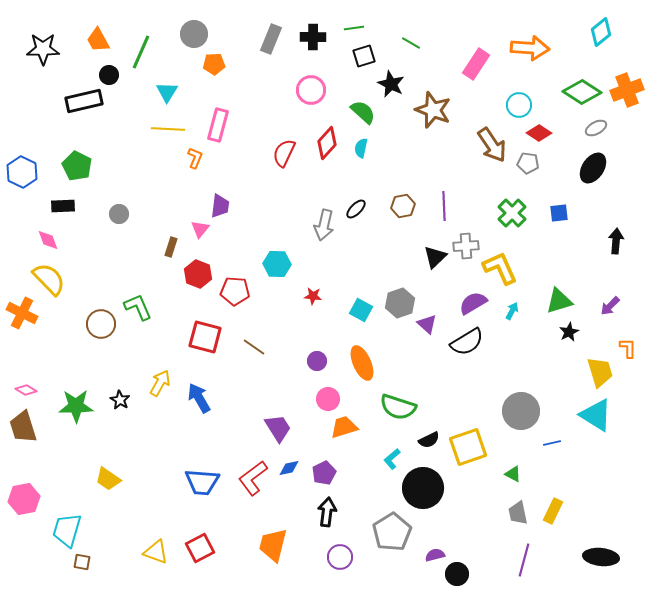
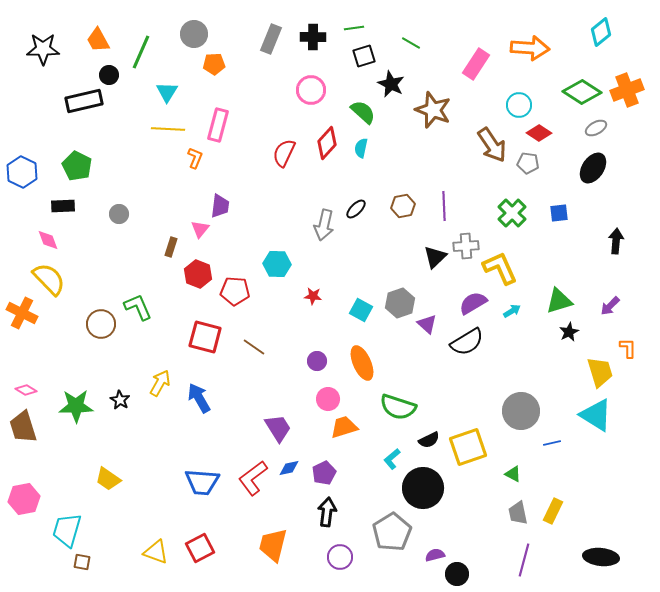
cyan arrow at (512, 311): rotated 30 degrees clockwise
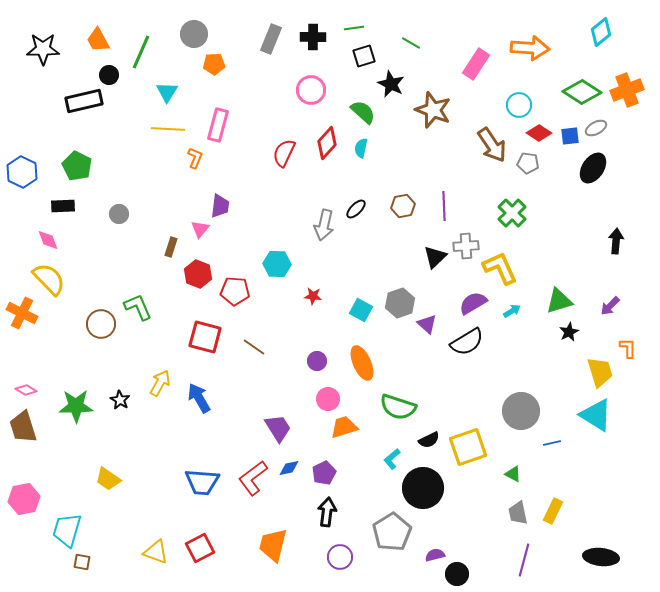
blue square at (559, 213): moved 11 px right, 77 px up
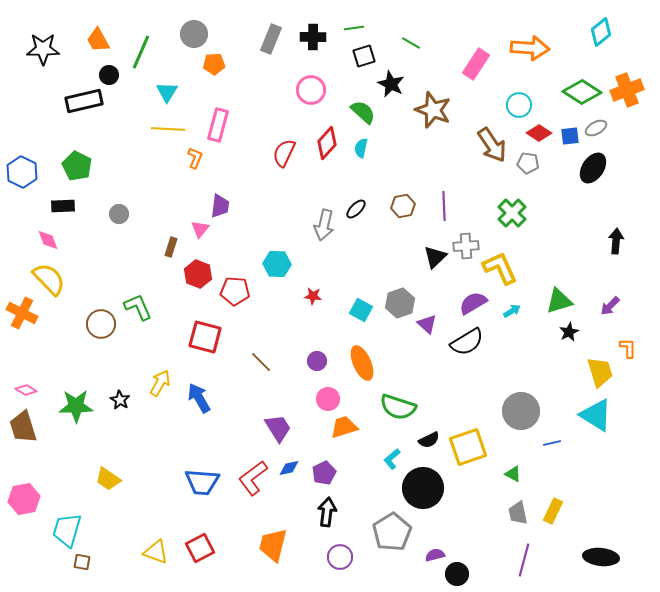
brown line at (254, 347): moved 7 px right, 15 px down; rotated 10 degrees clockwise
